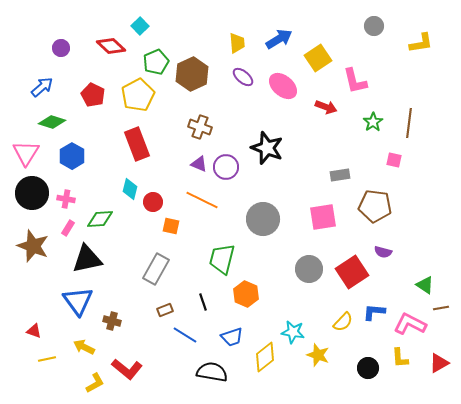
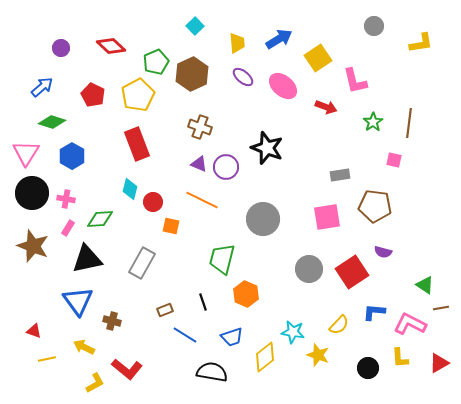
cyan square at (140, 26): moved 55 px right
pink square at (323, 217): moved 4 px right
gray rectangle at (156, 269): moved 14 px left, 6 px up
yellow semicircle at (343, 322): moved 4 px left, 3 px down
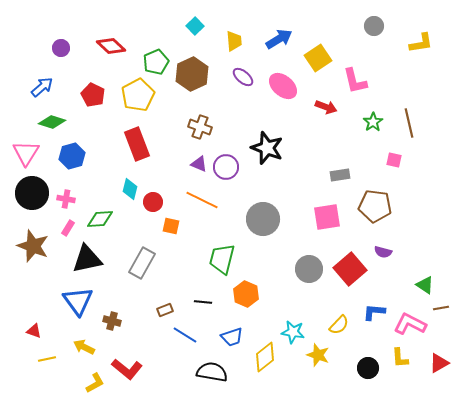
yellow trapezoid at (237, 43): moved 3 px left, 2 px up
brown line at (409, 123): rotated 20 degrees counterclockwise
blue hexagon at (72, 156): rotated 15 degrees clockwise
red square at (352, 272): moved 2 px left, 3 px up; rotated 8 degrees counterclockwise
black line at (203, 302): rotated 66 degrees counterclockwise
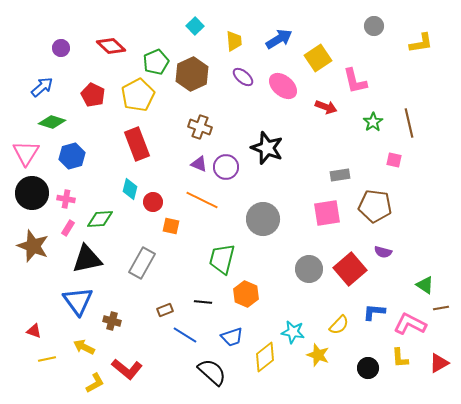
pink square at (327, 217): moved 4 px up
black semicircle at (212, 372): rotated 32 degrees clockwise
